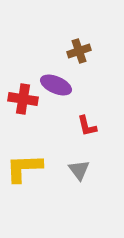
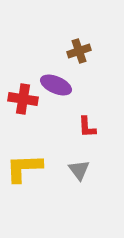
red L-shape: moved 1 px down; rotated 10 degrees clockwise
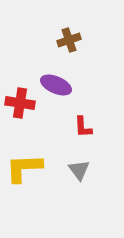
brown cross: moved 10 px left, 11 px up
red cross: moved 3 px left, 4 px down
red L-shape: moved 4 px left
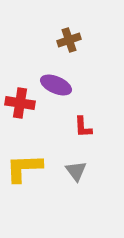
gray triangle: moved 3 px left, 1 px down
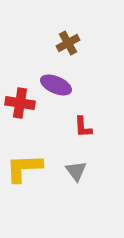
brown cross: moved 1 px left, 3 px down; rotated 10 degrees counterclockwise
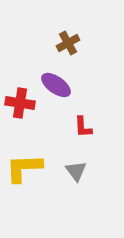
purple ellipse: rotated 12 degrees clockwise
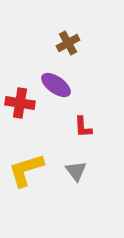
yellow L-shape: moved 2 px right, 2 px down; rotated 15 degrees counterclockwise
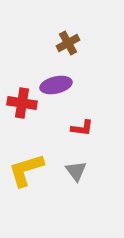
purple ellipse: rotated 48 degrees counterclockwise
red cross: moved 2 px right
red L-shape: moved 1 px left, 1 px down; rotated 80 degrees counterclockwise
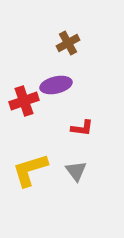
red cross: moved 2 px right, 2 px up; rotated 28 degrees counterclockwise
yellow L-shape: moved 4 px right
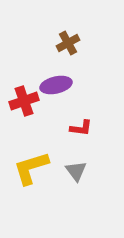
red L-shape: moved 1 px left
yellow L-shape: moved 1 px right, 2 px up
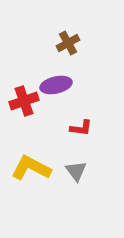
yellow L-shape: rotated 45 degrees clockwise
